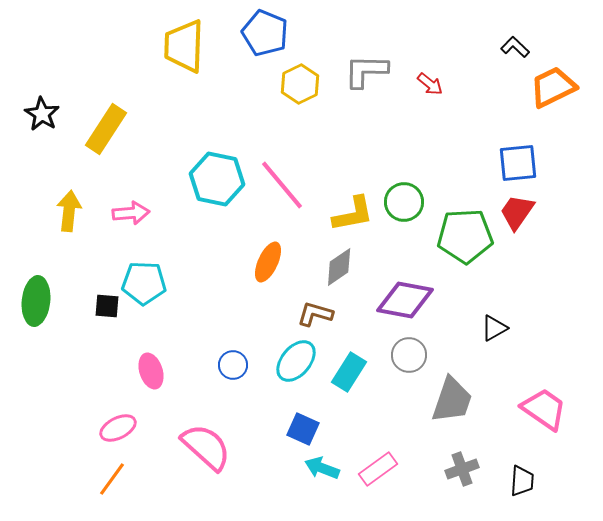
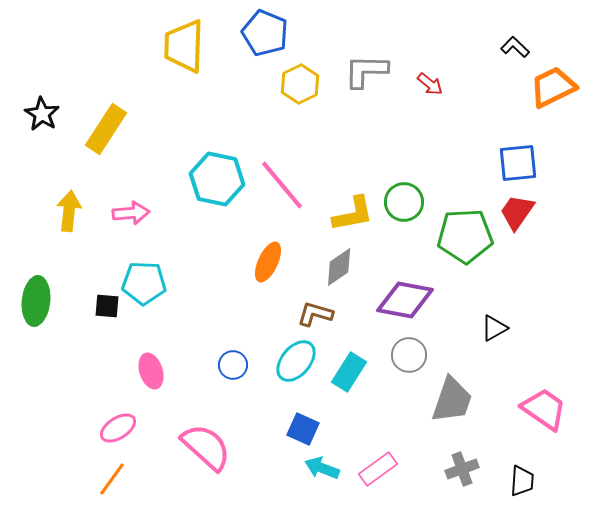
pink ellipse at (118, 428): rotated 6 degrees counterclockwise
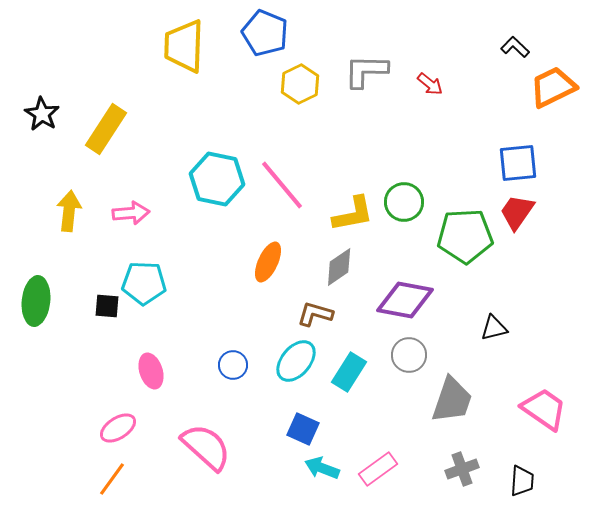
black triangle at (494, 328): rotated 16 degrees clockwise
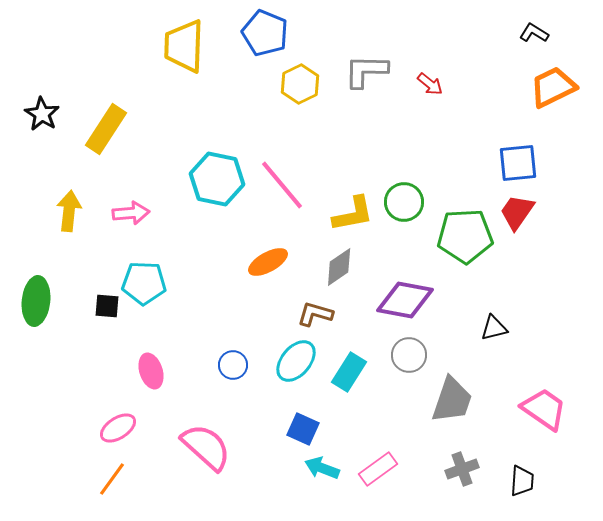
black L-shape at (515, 47): moved 19 px right, 14 px up; rotated 12 degrees counterclockwise
orange ellipse at (268, 262): rotated 36 degrees clockwise
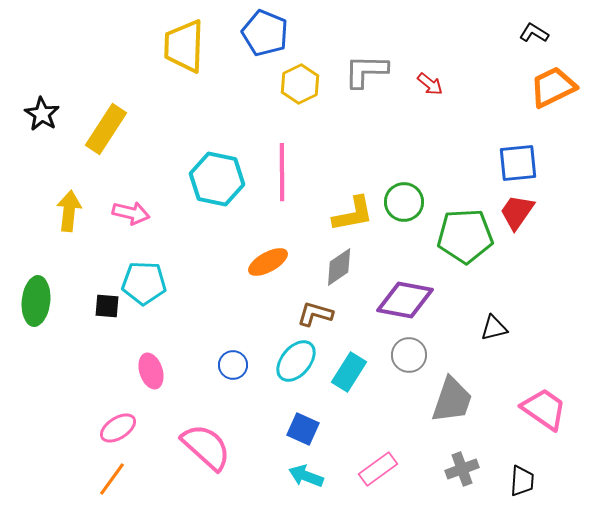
pink line at (282, 185): moved 13 px up; rotated 40 degrees clockwise
pink arrow at (131, 213): rotated 18 degrees clockwise
cyan arrow at (322, 468): moved 16 px left, 8 px down
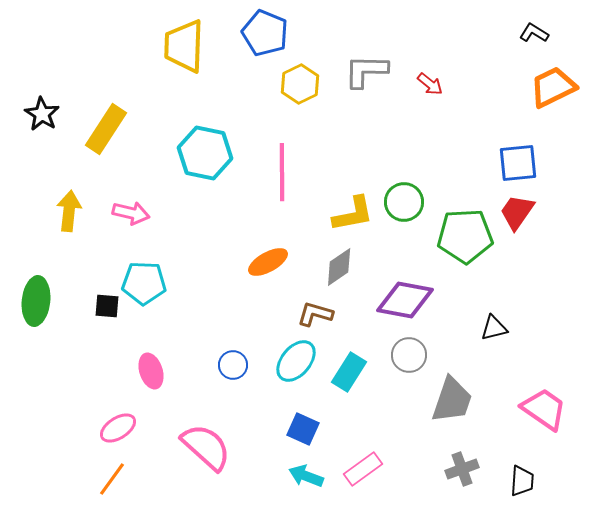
cyan hexagon at (217, 179): moved 12 px left, 26 px up
pink rectangle at (378, 469): moved 15 px left
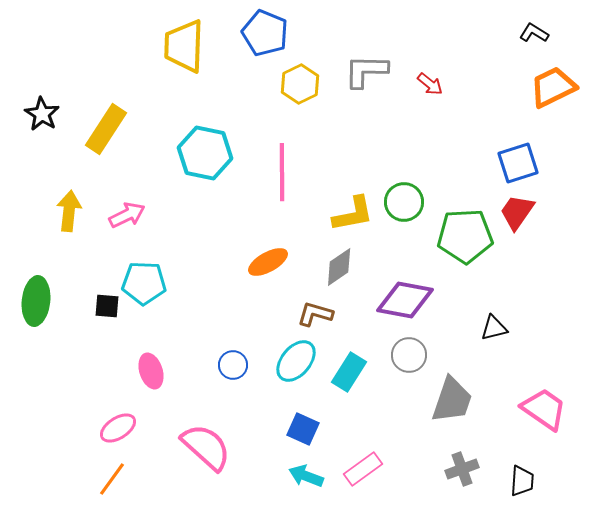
blue square at (518, 163): rotated 12 degrees counterclockwise
pink arrow at (131, 213): moved 4 px left, 2 px down; rotated 39 degrees counterclockwise
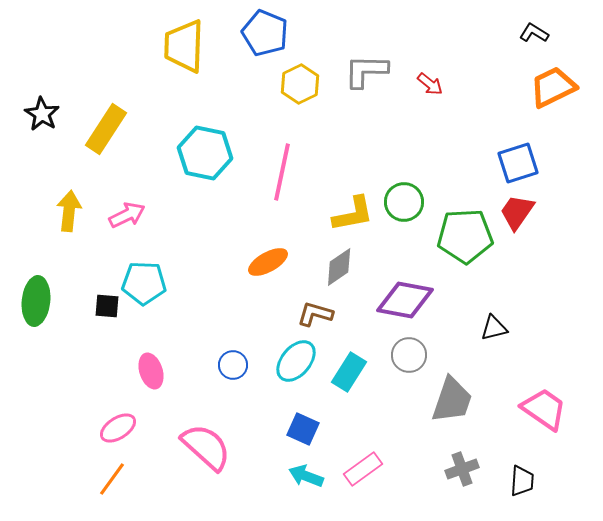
pink line at (282, 172): rotated 12 degrees clockwise
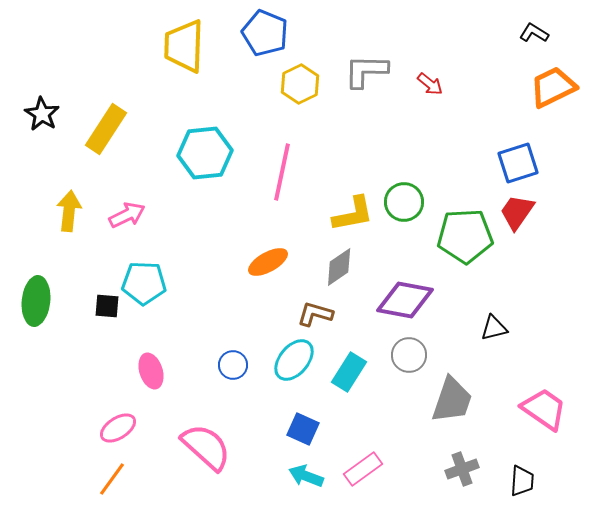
cyan hexagon at (205, 153): rotated 18 degrees counterclockwise
cyan ellipse at (296, 361): moved 2 px left, 1 px up
